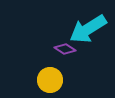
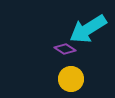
yellow circle: moved 21 px right, 1 px up
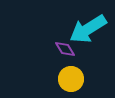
purple diamond: rotated 25 degrees clockwise
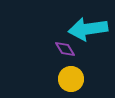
cyan arrow: rotated 24 degrees clockwise
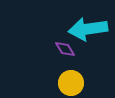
yellow circle: moved 4 px down
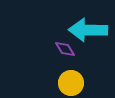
cyan arrow: moved 1 px down; rotated 9 degrees clockwise
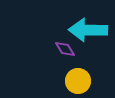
yellow circle: moved 7 px right, 2 px up
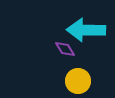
cyan arrow: moved 2 px left
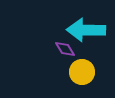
yellow circle: moved 4 px right, 9 px up
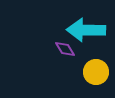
yellow circle: moved 14 px right
